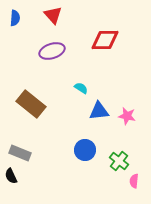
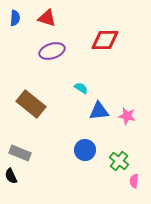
red triangle: moved 6 px left, 3 px down; rotated 30 degrees counterclockwise
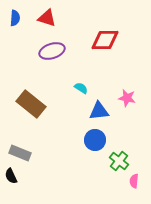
pink star: moved 18 px up
blue circle: moved 10 px right, 10 px up
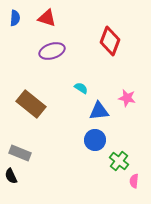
red diamond: moved 5 px right, 1 px down; rotated 68 degrees counterclockwise
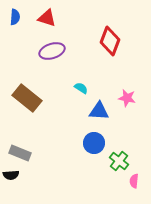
blue semicircle: moved 1 px up
brown rectangle: moved 4 px left, 6 px up
blue triangle: rotated 10 degrees clockwise
blue circle: moved 1 px left, 3 px down
black semicircle: moved 1 px up; rotated 70 degrees counterclockwise
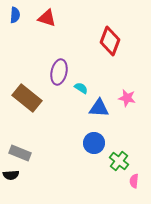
blue semicircle: moved 2 px up
purple ellipse: moved 7 px right, 21 px down; rotated 60 degrees counterclockwise
blue triangle: moved 3 px up
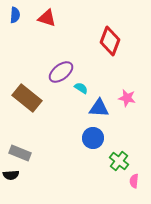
purple ellipse: moved 2 px right; rotated 40 degrees clockwise
blue circle: moved 1 px left, 5 px up
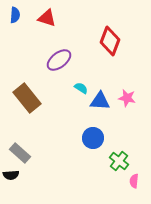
purple ellipse: moved 2 px left, 12 px up
brown rectangle: rotated 12 degrees clockwise
blue triangle: moved 1 px right, 7 px up
gray rectangle: rotated 20 degrees clockwise
